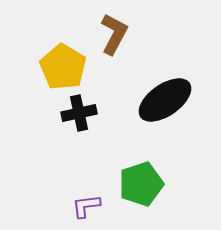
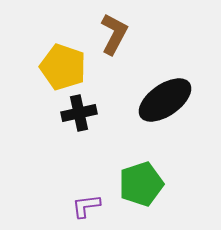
yellow pentagon: rotated 12 degrees counterclockwise
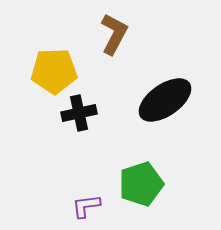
yellow pentagon: moved 9 px left, 4 px down; rotated 21 degrees counterclockwise
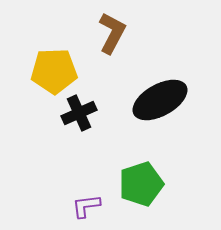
brown L-shape: moved 2 px left, 1 px up
black ellipse: moved 5 px left; rotated 6 degrees clockwise
black cross: rotated 12 degrees counterclockwise
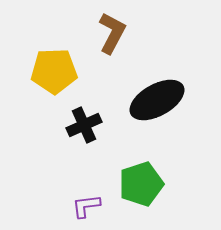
black ellipse: moved 3 px left
black cross: moved 5 px right, 12 px down
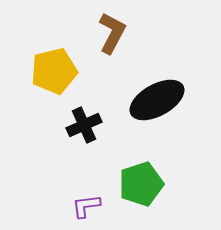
yellow pentagon: rotated 12 degrees counterclockwise
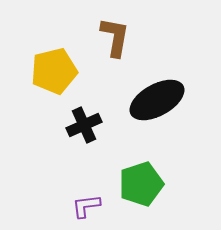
brown L-shape: moved 3 px right, 4 px down; rotated 18 degrees counterclockwise
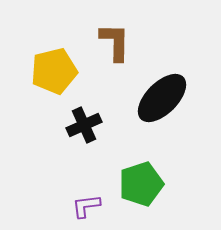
brown L-shape: moved 5 px down; rotated 9 degrees counterclockwise
black ellipse: moved 5 px right, 2 px up; rotated 16 degrees counterclockwise
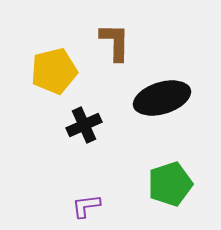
black ellipse: rotated 28 degrees clockwise
green pentagon: moved 29 px right
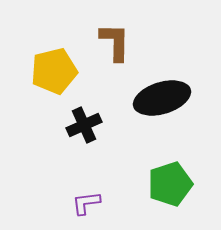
purple L-shape: moved 3 px up
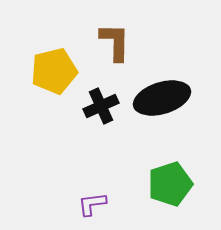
black cross: moved 17 px right, 19 px up
purple L-shape: moved 6 px right, 1 px down
